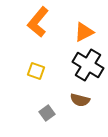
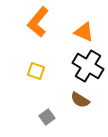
orange triangle: rotated 50 degrees clockwise
black cross: moved 1 px down
brown semicircle: rotated 18 degrees clockwise
gray square: moved 4 px down
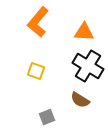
orange triangle: rotated 20 degrees counterclockwise
gray square: rotated 14 degrees clockwise
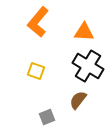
brown semicircle: moved 2 px left; rotated 96 degrees clockwise
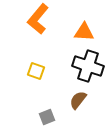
orange L-shape: moved 3 px up
black cross: rotated 12 degrees counterclockwise
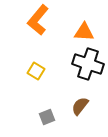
orange L-shape: moved 1 px down
black cross: moved 2 px up
yellow square: rotated 12 degrees clockwise
brown semicircle: moved 2 px right, 6 px down
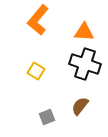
black cross: moved 3 px left
